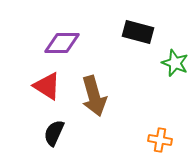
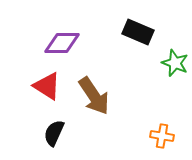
black rectangle: rotated 8 degrees clockwise
brown arrow: rotated 18 degrees counterclockwise
orange cross: moved 2 px right, 4 px up
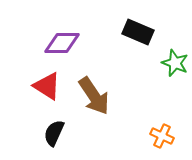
orange cross: rotated 15 degrees clockwise
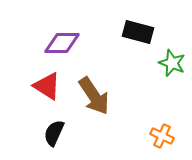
black rectangle: rotated 8 degrees counterclockwise
green star: moved 3 px left
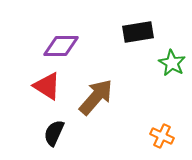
black rectangle: rotated 24 degrees counterclockwise
purple diamond: moved 1 px left, 3 px down
green star: rotated 8 degrees clockwise
brown arrow: moved 2 px right, 1 px down; rotated 105 degrees counterclockwise
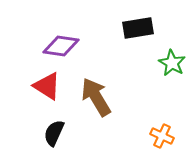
black rectangle: moved 4 px up
purple diamond: rotated 9 degrees clockwise
brown arrow: rotated 72 degrees counterclockwise
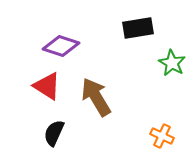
purple diamond: rotated 9 degrees clockwise
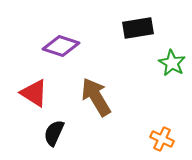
red triangle: moved 13 px left, 7 px down
orange cross: moved 3 px down
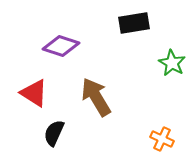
black rectangle: moved 4 px left, 5 px up
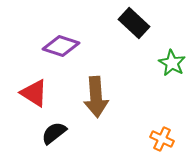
black rectangle: rotated 52 degrees clockwise
brown arrow: rotated 153 degrees counterclockwise
black semicircle: rotated 28 degrees clockwise
